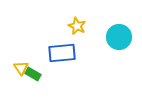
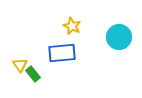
yellow star: moved 5 px left
yellow triangle: moved 1 px left, 3 px up
green rectangle: rotated 21 degrees clockwise
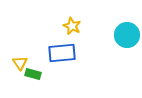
cyan circle: moved 8 px right, 2 px up
yellow triangle: moved 2 px up
green rectangle: rotated 35 degrees counterclockwise
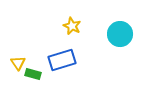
cyan circle: moved 7 px left, 1 px up
blue rectangle: moved 7 px down; rotated 12 degrees counterclockwise
yellow triangle: moved 2 px left
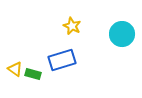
cyan circle: moved 2 px right
yellow triangle: moved 3 px left, 6 px down; rotated 21 degrees counterclockwise
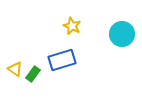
green rectangle: rotated 70 degrees counterclockwise
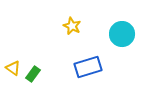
blue rectangle: moved 26 px right, 7 px down
yellow triangle: moved 2 px left, 1 px up
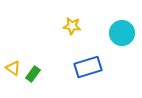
yellow star: rotated 18 degrees counterclockwise
cyan circle: moved 1 px up
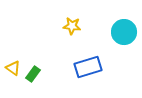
cyan circle: moved 2 px right, 1 px up
